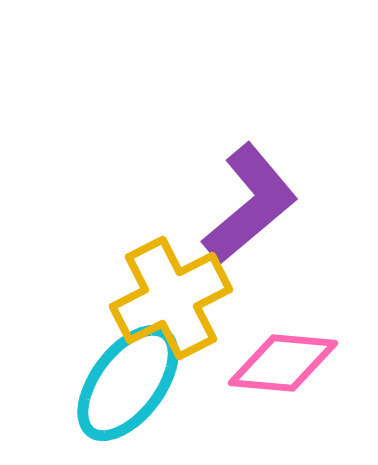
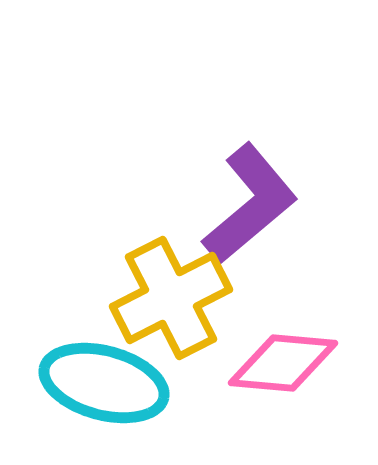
cyan ellipse: moved 24 px left; rotated 68 degrees clockwise
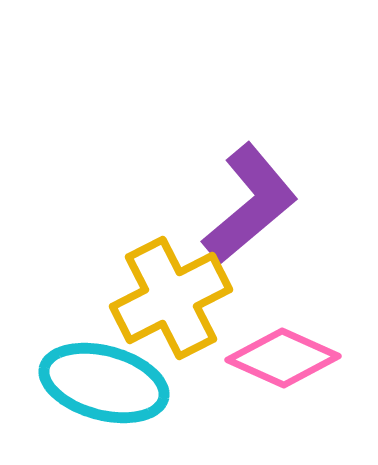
pink diamond: moved 5 px up; rotated 19 degrees clockwise
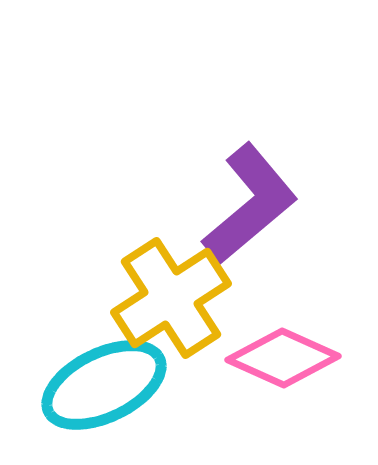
yellow cross: rotated 6 degrees counterclockwise
cyan ellipse: moved 2 px down; rotated 41 degrees counterclockwise
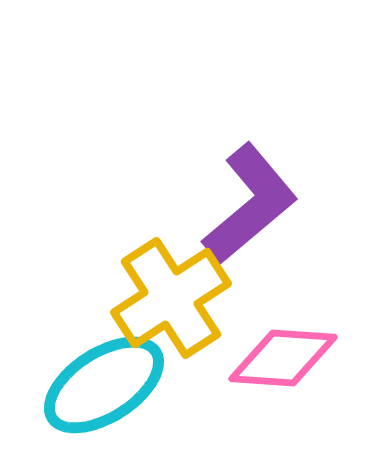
pink diamond: rotated 20 degrees counterclockwise
cyan ellipse: rotated 7 degrees counterclockwise
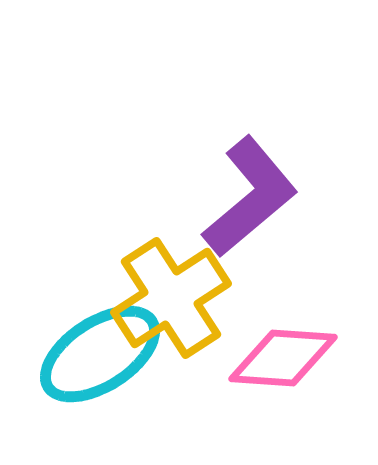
purple L-shape: moved 7 px up
cyan ellipse: moved 4 px left, 31 px up
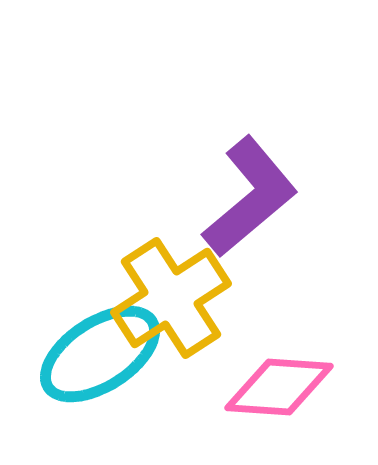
pink diamond: moved 4 px left, 29 px down
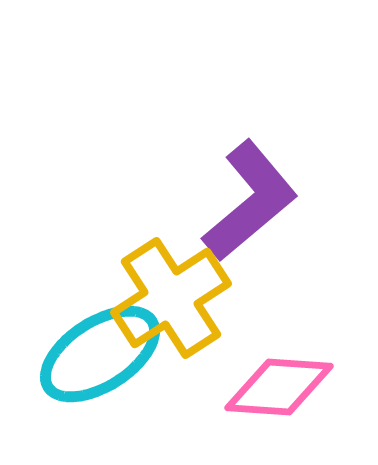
purple L-shape: moved 4 px down
